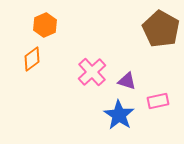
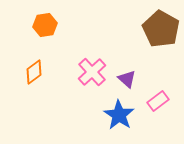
orange hexagon: rotated 15 degrees clockwise
orange diamond: moved 2 px right, 13 px down
purple triangle: moved 2 px up; rotated 24 degrees clockwise
pink rectangle: rotated 25 degrees counterclockwise
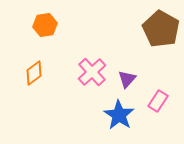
orange diamond: moved 1 px down
purple triangle: rotated 30 degrees clockwise
pink rectangle: rotated 20 degrees counterclockwise
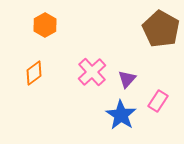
orange hexagon: rotated 20 degrees counterclockwise
blue star: moved 2 px right
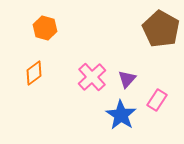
orange hexagon: moved 3 px down; rotated 15 degrees counterclockwise
pink cross: moved 5 px down
pink rectangle: moved 1 px left, 1 px up
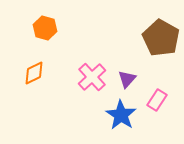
brown pentagon: moved 9 px down
orange diamond: rotated 10 degrees clockwise
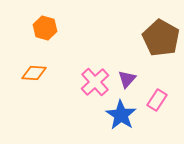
orange diamond: rotated 30 degrees clockwise
pink cross: moved 3 px right, 5 px down
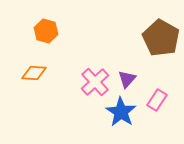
orange hexagon: moved 1 px right, 3 px down
blue star: moved 3 px up
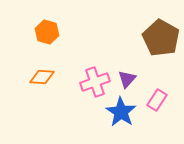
orange hexagon: moved 1 px right, 1 px down
orange diamond: moved 8 px right, 4 px down
pink cross: rotated 24 degrees clockwise
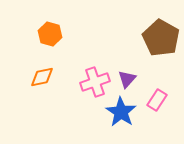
orange hexagon: moved 3 px right, 2 px down
orange diamond: rotated 15 degrees counterclockwise
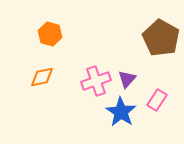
pink cross: moved 1 px right, 1 px up
